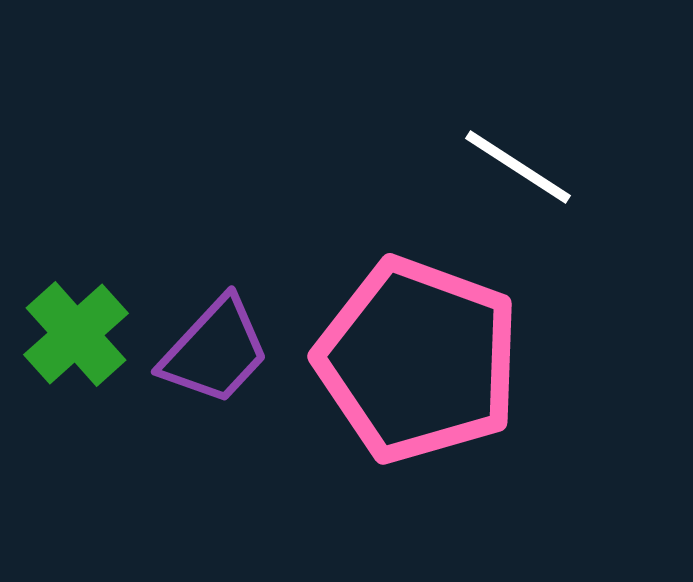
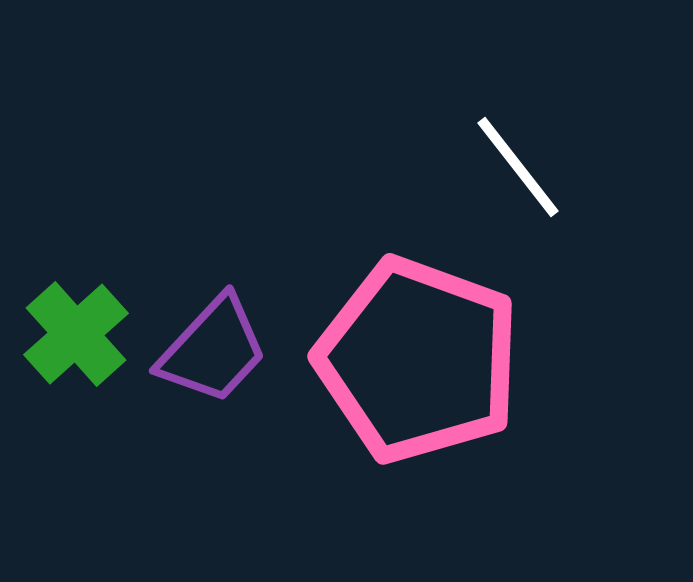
white line: rotated 19 degrees clockwise
purple trapezoid: moved 2 px left, 1 px up
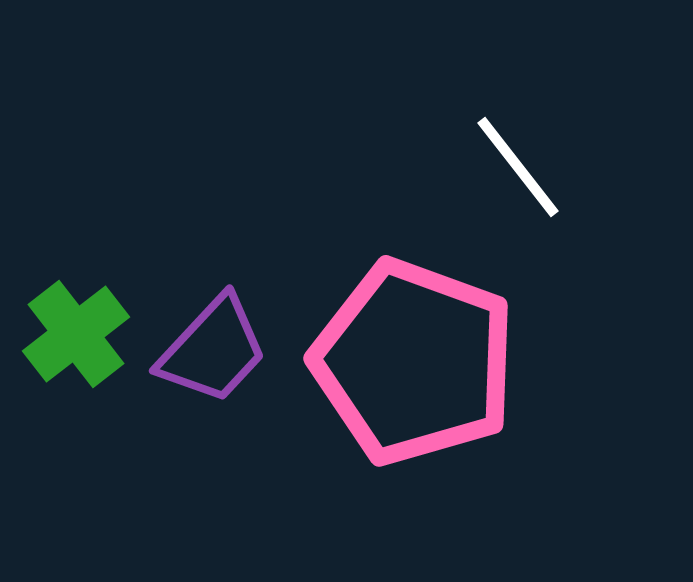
green cross: rotated 4 degrees clockwise
pink pentagon: moved 4 px left, 2 px down
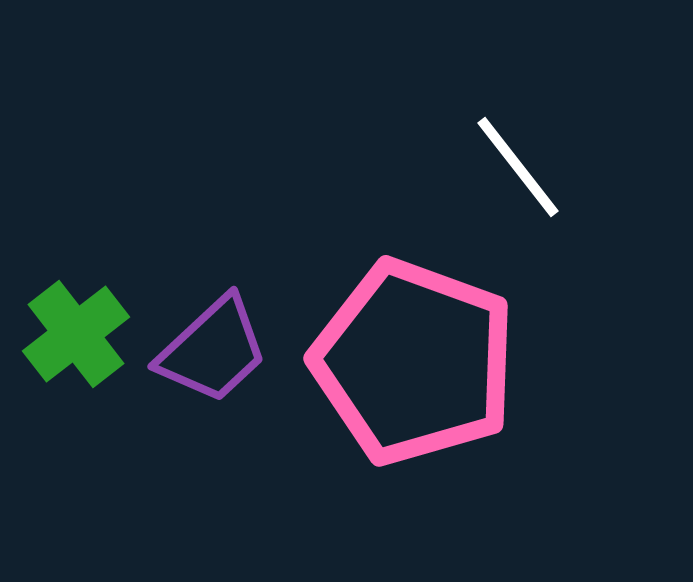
purple trapezoid: rotated 4 degrees clockwise
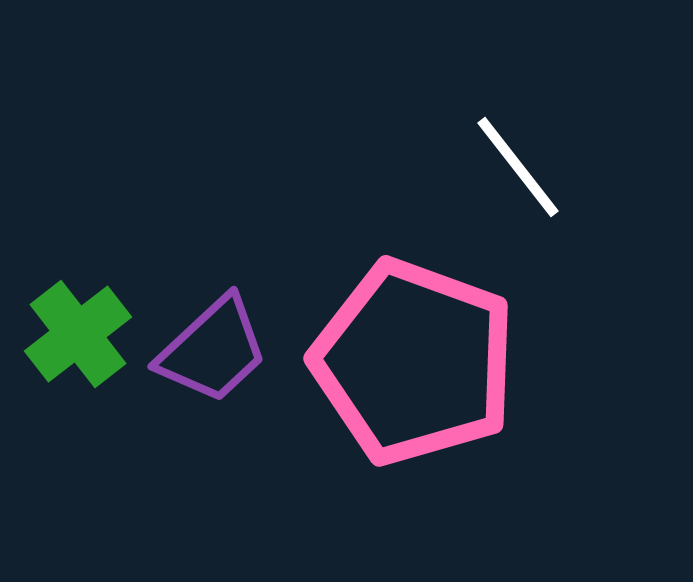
green cross: moved 2 px right
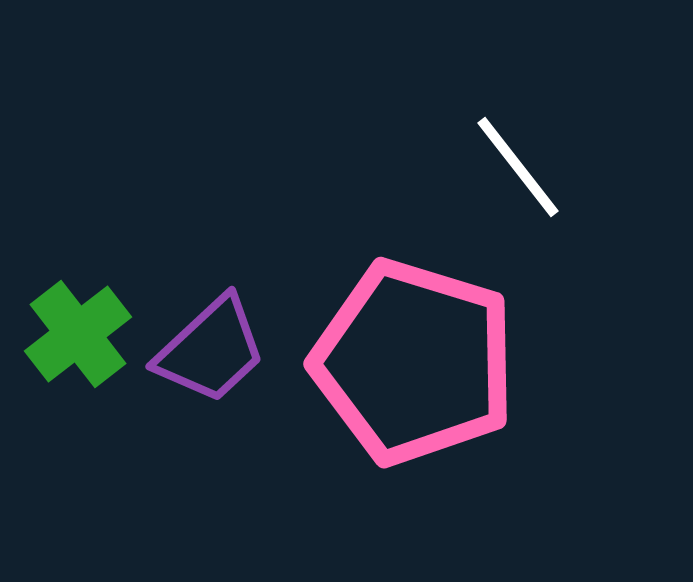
purple trapezoid: moved 2 px left
pink pentagon: rotated 3 degrees counterclockwise
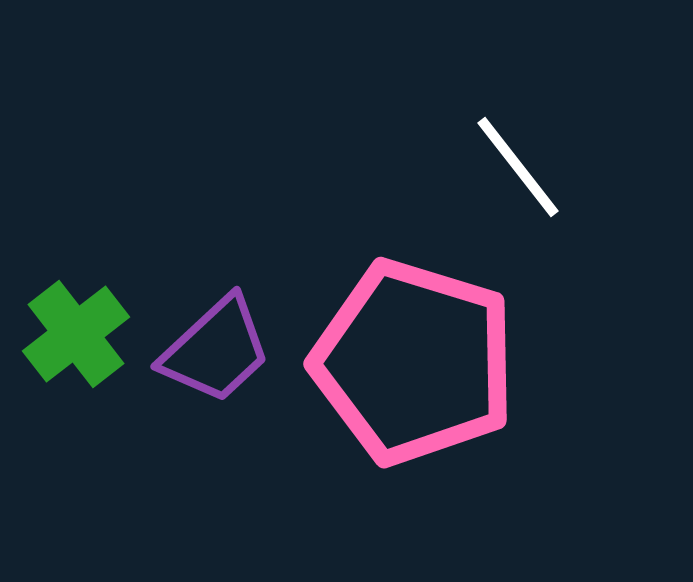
green cross: moved 2 px left
purple trapezoid: moved 5 px right
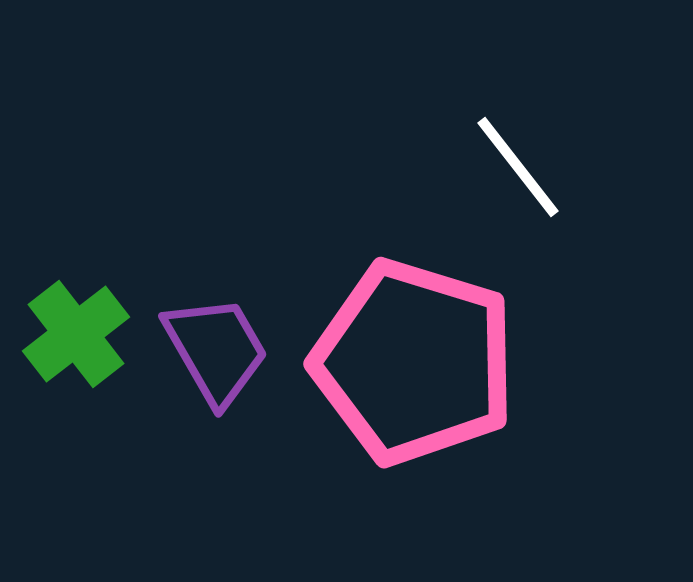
purple trapezoid: rotated 77 degrees counterclockwise
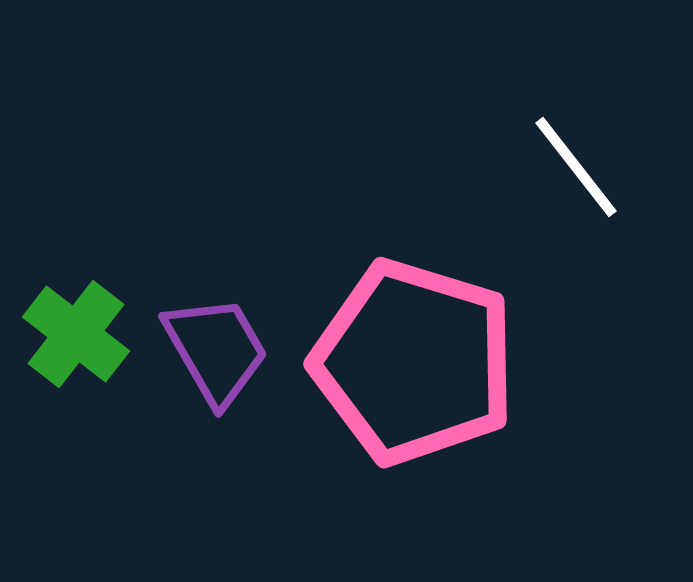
white line: moved 58 px right
green cross: rotated 14 degrees counterclockwise
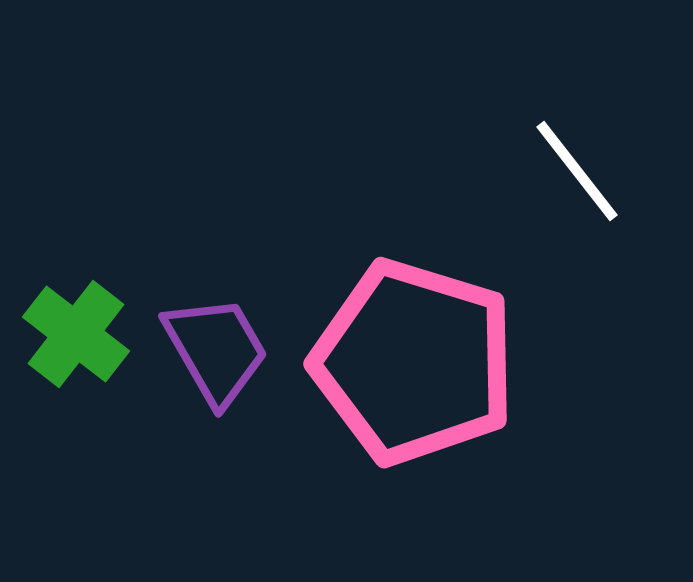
white line: moved 1 px right, 4 px down
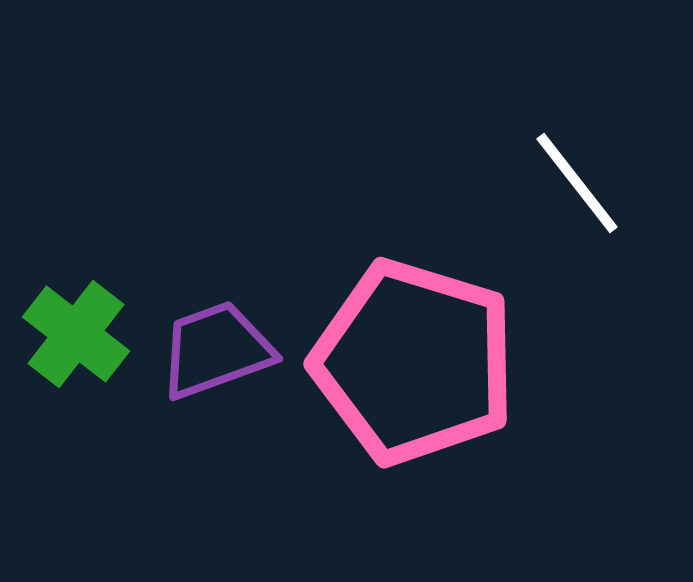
white line: moved 12 px down
purple trapezoid: rotated 80 degrees counterclockwise
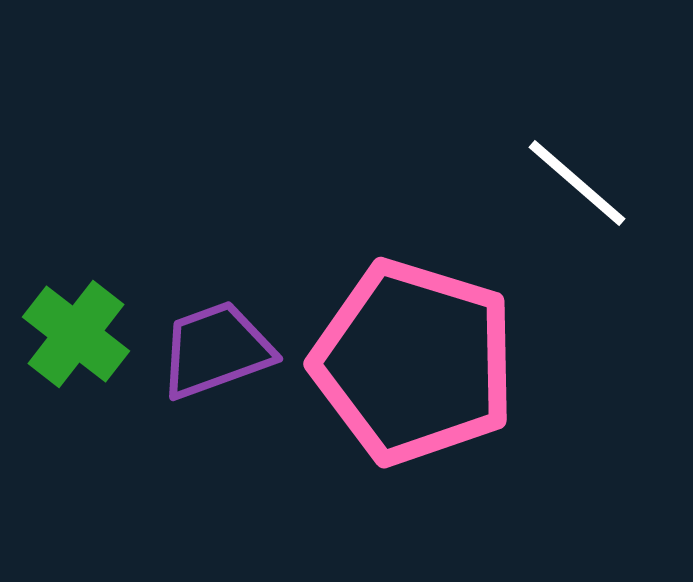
white line: rotated 11 degrees counterclockwise
